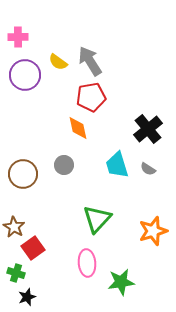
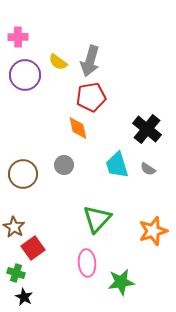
gray arrow: rotated 132 degrees counterclockwise
black cross: moved 1 px left; rotated 12 degrees counterclockwise
black star: moved 3 px left; rotated 24 degrees counterclockwise
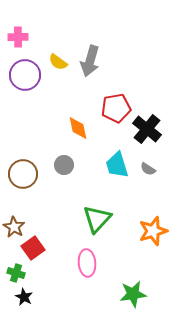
red pentagon: moved 25 px right, 11 px down
green star: moved 12 px right, 12 px down
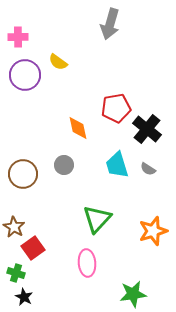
gray arrow: moved 20 px right, 37 px up
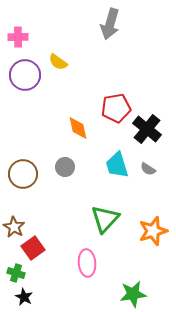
gray circle: moved 1 px right, 2 px down
green triangle: moved 8 px right
